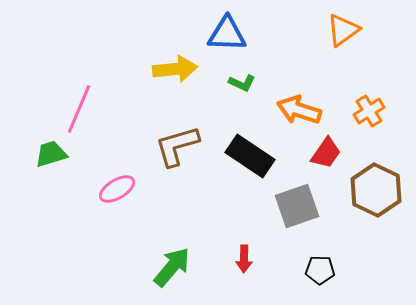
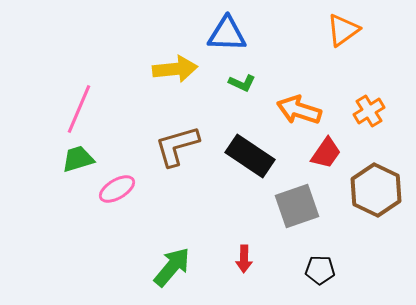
green trapezoid: moved 27 px right, 5 px down
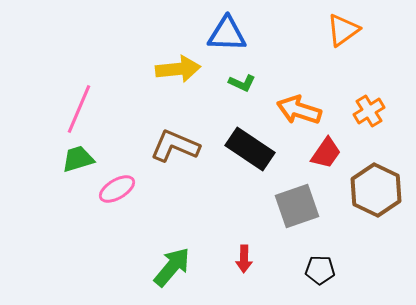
yellow arrow: moved 3 px right
brown L-shape: moved 2 px left; rotated 39 degrees clockwise
black rectangle: moved 7 px up
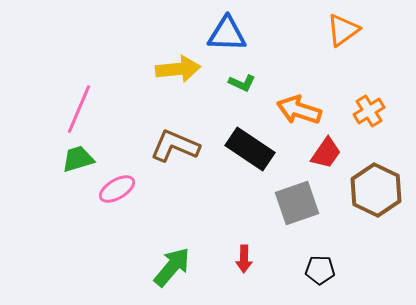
gray square: moved 3 px up
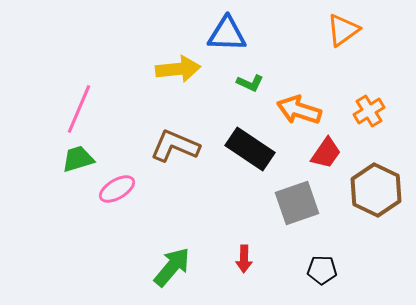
green L-shape: moved 8 px right
black pentagon: moved 2 px right
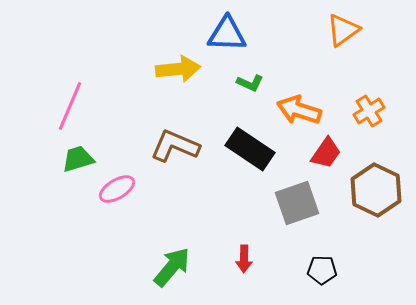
pink line: moved 9 px left, 3 px up
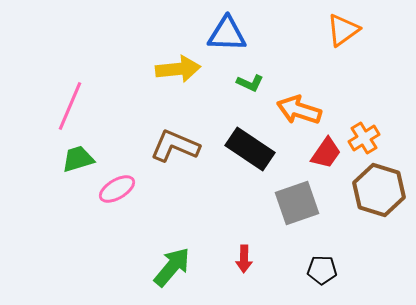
orange cross: moved 5 px left, 27 px down
brown hexagon: moved 3 px right; rotated 9 degrees counterclockwise
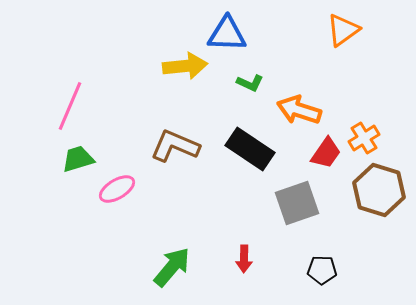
yellow arrow: moved 7 px right, 3 px up
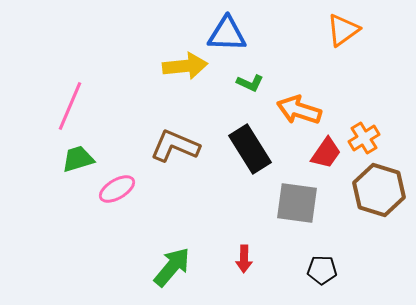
black rectangle: rotated 24 degrees clockwise
gray square: rotated 27 degrees clockwise
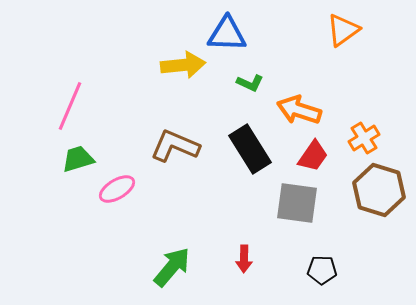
yellow arrow: moved 2 px left, 1 px up
red trapezoid: moved 13 px left, 3 px down
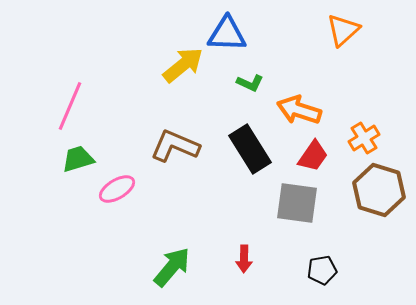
orange triangle: rotated 6 degrees counterclockwise
yellow arrow: rotated 33 degrees counterclockwise
black pentagon: rotated 12 degrees counterclockwise
